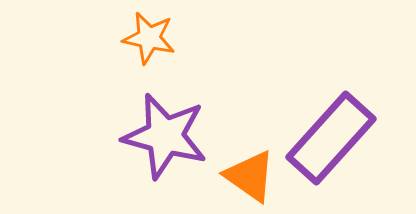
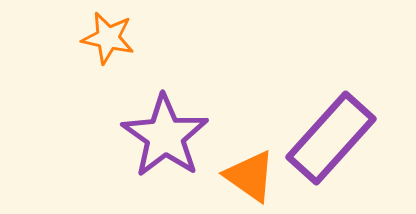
orange star: moved 41 px left
purple star: rotated 20 degrees clockwise
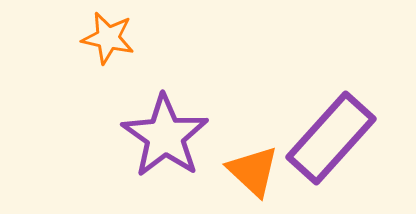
orange triangle: moved 3 px right, 5 px up; rotated 8 degrees clockwise
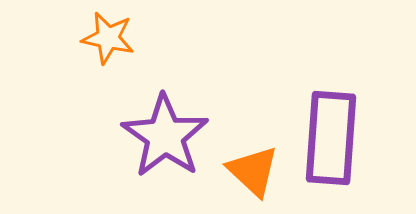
purple rectangle: rotated 38 degrees counterclockwise
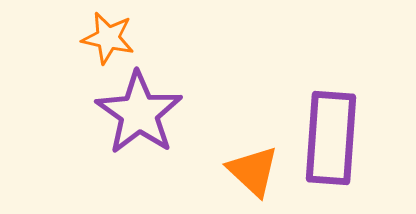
purple star: moved 26 px left, 23 px up
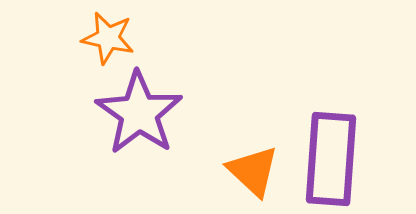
purple rectangle: moved 21 px down
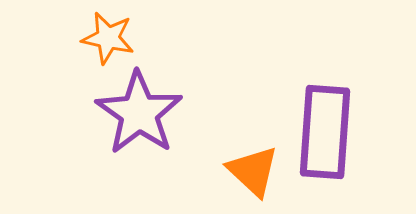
purple rectangle: moved 6 px left, 27 px up
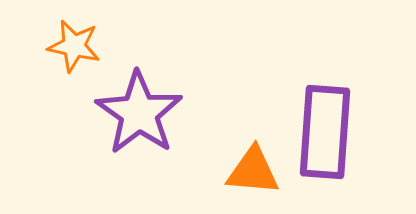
orange star: moved 34 px left, 8 px down
orange triangle: rotated 38 degrees counterclockwise
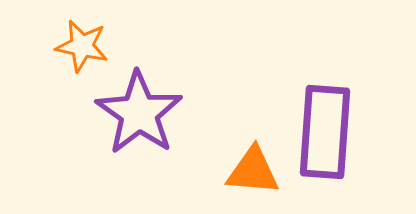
orange star: moved 8 px right
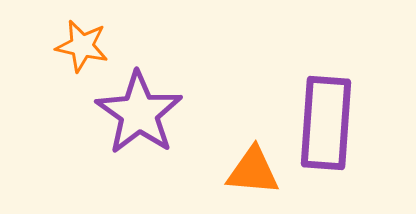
purple rectangle: moved 1 px right, 9 px up
